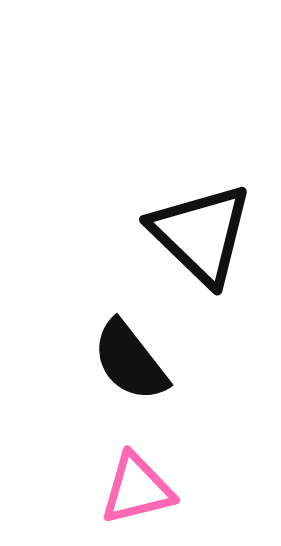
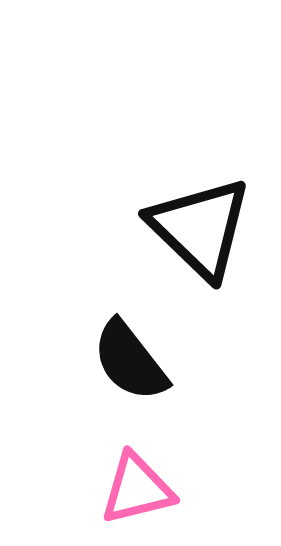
black triangle: moved 1 px left, 6 px up
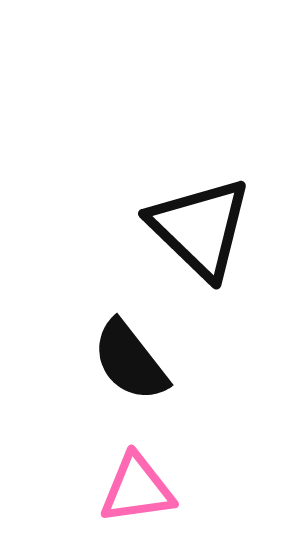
pink triangle: rotated 6 degrees clockwise
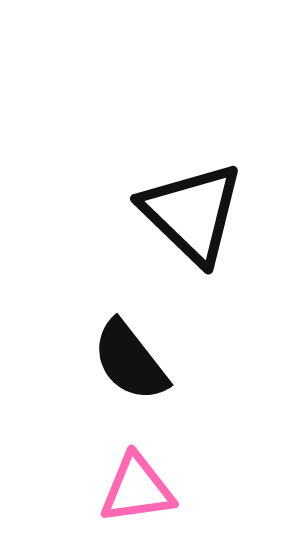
black triangle: moved 8 px left, 15 px up
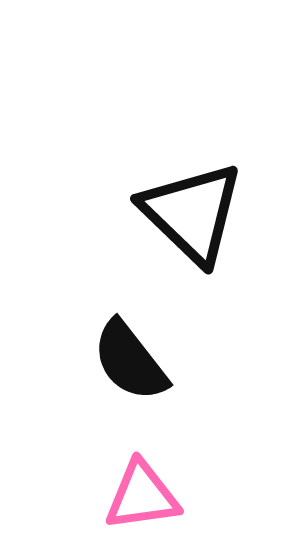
pink triangle: moved 5 px right, 7 px down
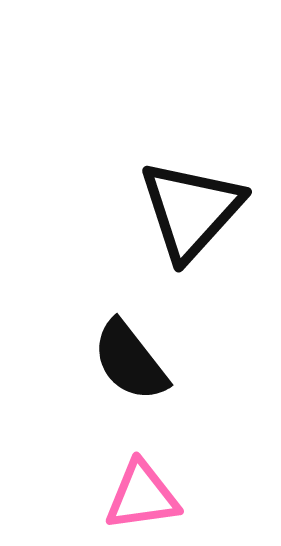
black triangle: moved 1 px left, 3 px up; rotated 28 degrees clockwise
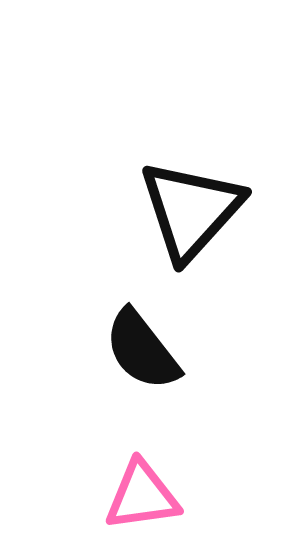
black semicircle: moved 12 px right, 11 px up
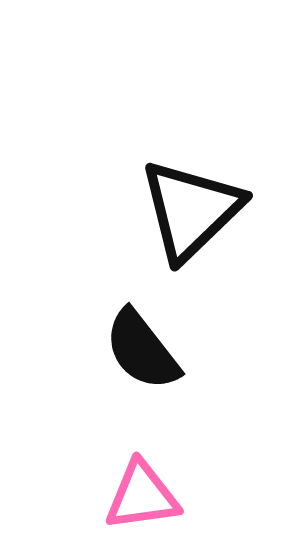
black triangle: rotated 4 degrees clockwise
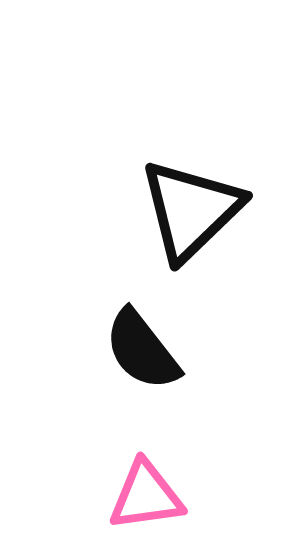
pink triangle: moved 4 px right
